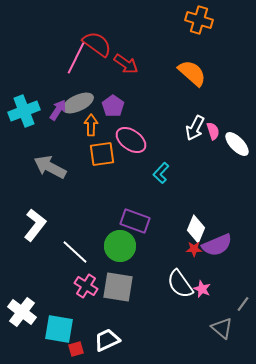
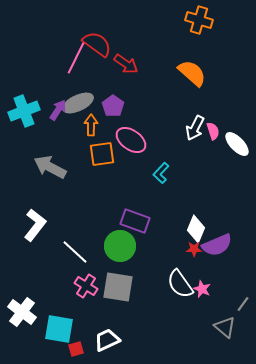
gray triangle: moved 3 px right, 1 px up
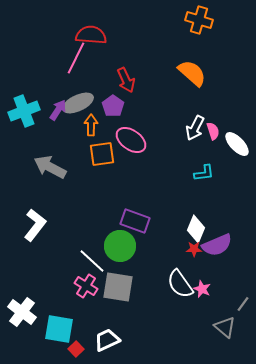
red semicircle: moved 6 px left, 9 px up; rotated 32 degrees counterclockwise
red arrow: moved 16 px down; rotated 30 degrees clockwise
cyan L-shape: moved 43 px right; rotated 140 degrees counterclockwise
white line: moved 17 px right, 9 px down
red square: rotated 28 degrees counterclockwise
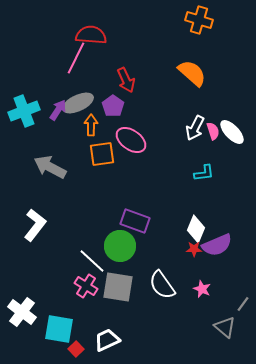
white ellipse: moved 5 px left, 12 px up
white semicircle: moved 18 px left, 1 px down
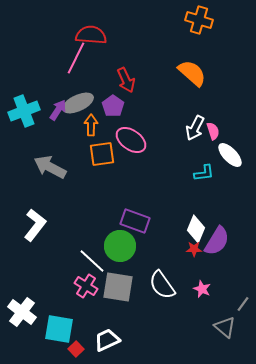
white ellipse: moved 2 px left, 23 px down
purple semicircle: moved 4 px up; rotated 36 degrees counterclockwise
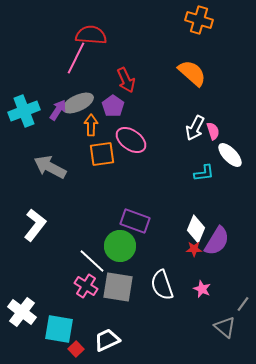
white semicircle: rotated 16 degrees clockwise
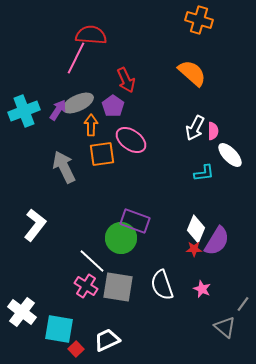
pink semicircle: rotated 18 degrees clockwise
gray arrow: moved 14 px right; rotated 36 degrees clockwise
green circle: moved 1 px right, 8 px up
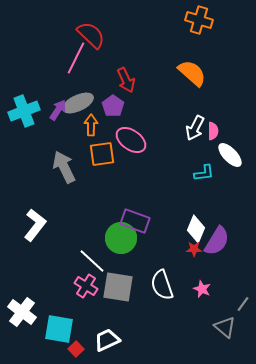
red semicircle: rotated 40 degrees clockwise
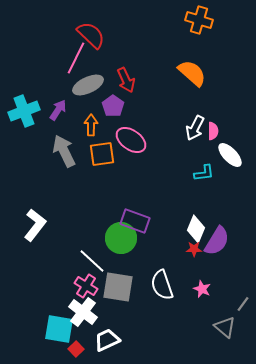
gray ellipse: moved 10 px right, 18 px up
gray arrow: moved 16 px up
white cross: moved 61 px right
